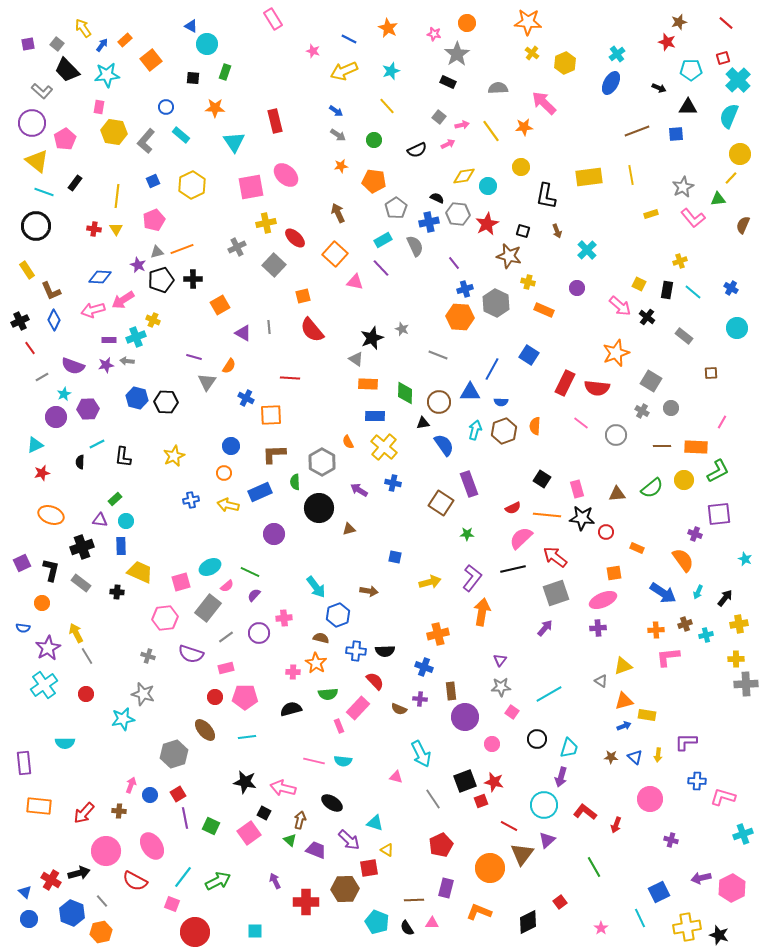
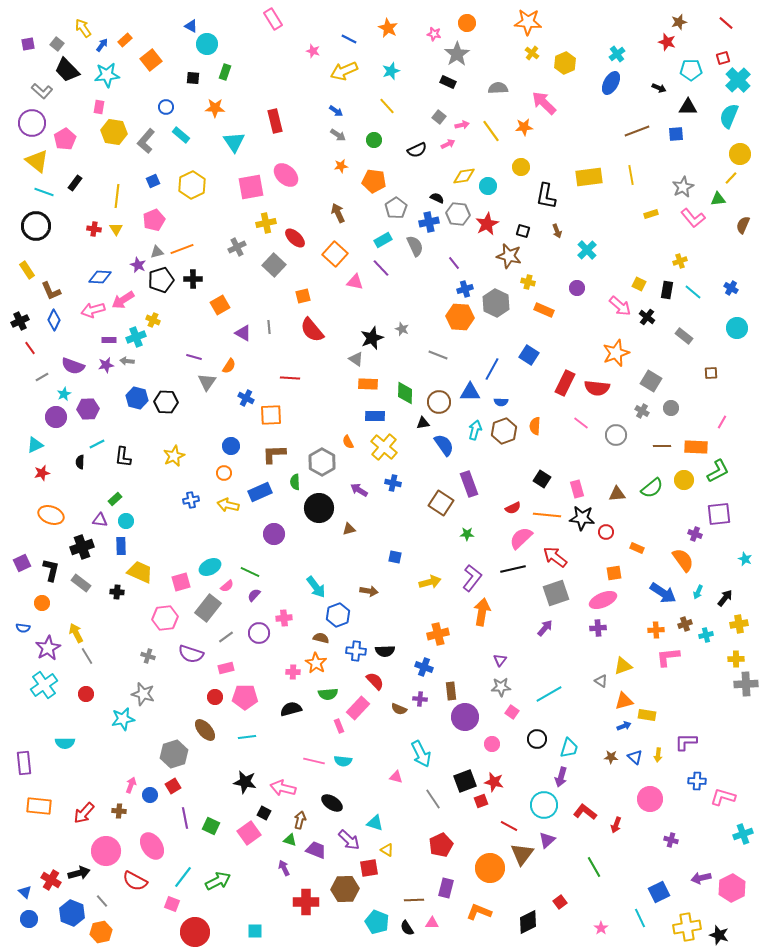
red square at (178, 794): moved 5 px left, 8 px up
green triangle at (290, 840): rotated 24 degrees counterclockwise
purple arrow at (275, 881): moved 9 px right, 13 px up
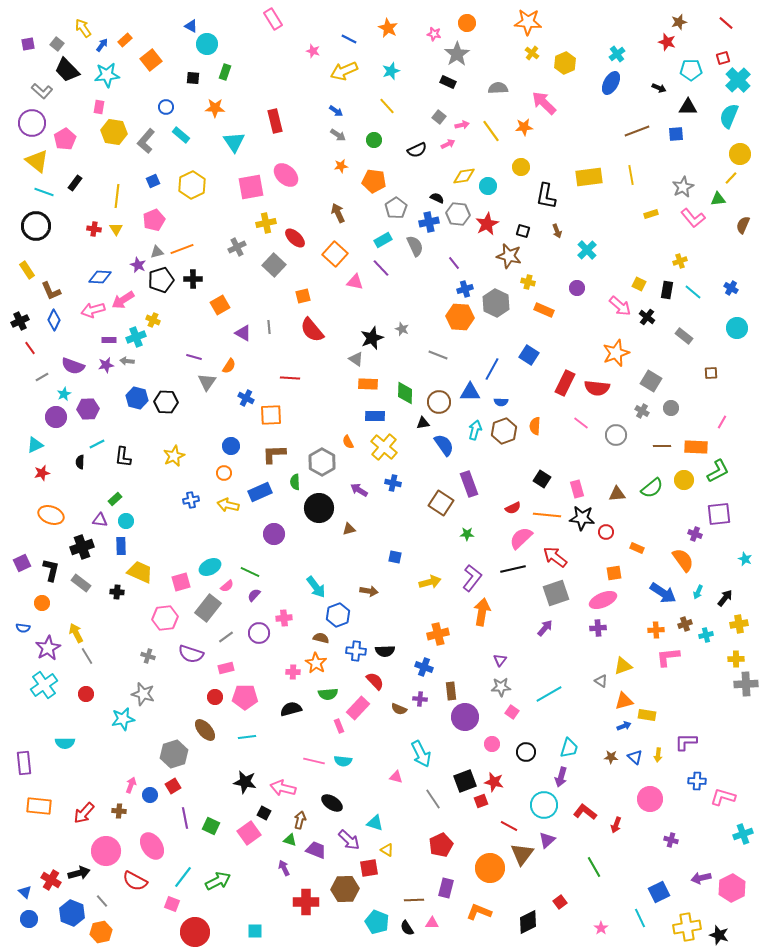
black circle at (537, 739): moved 11 px left, 13 px down
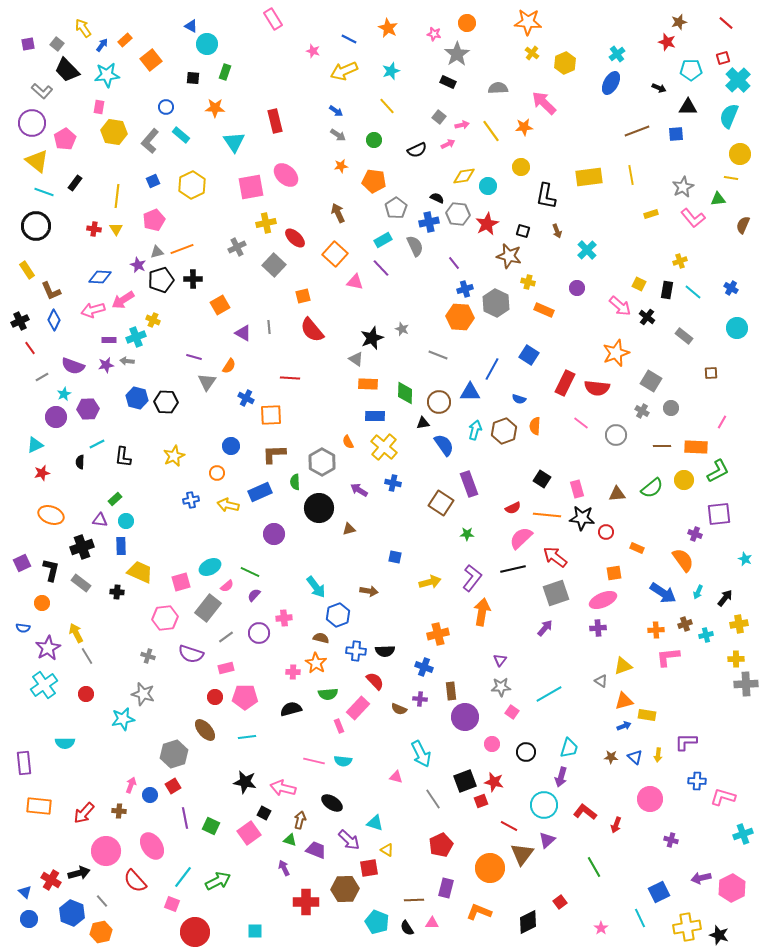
gray L-shape at (146, 141): moved 4 px right
yellow line at (731, 178): rotated 56 degrees clockwise
blue semicircle at (501, 402): moved 18 px right, 3 px up; rotated 16 degrees clockwise
orange circle at (224, 473): moved 7 px left
red semicircle at (135, 881): rotated 20 degrees clockwise
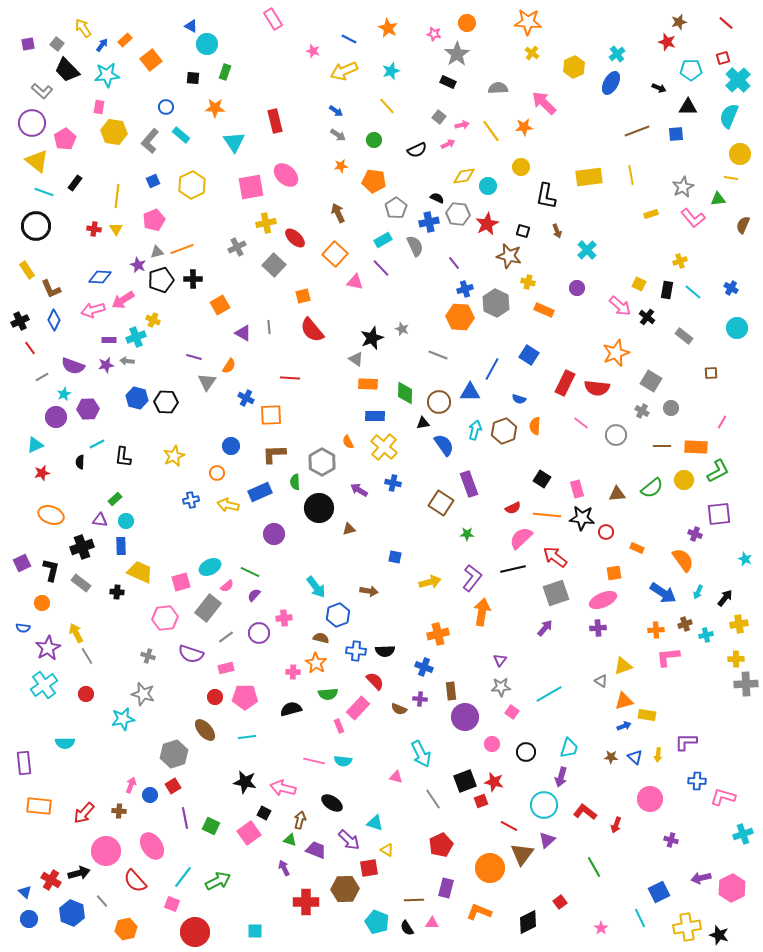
yellow hexagon at (565, 63): moved 9 px right, 4 px down
brown L-shape at (51, 291): moved 2 px up
orange hexagon at (101, 932): moved 25 px right, 3 px up
